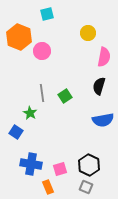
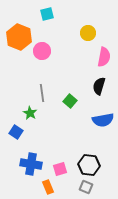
green square: moved 5 px right, 5 px down; rotated 16 degrees counterclockwise
black hexagon: rotated 20 degrees counterclockwise
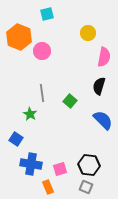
green star: moved 1 px down
blue semicircle: rotated 125 degrees counterclockwise
blue square: moved 7 px down
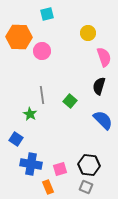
orange hexagon: rotated 20 degrees counterclockwise
pink semicircle: rotated 30 degrees counterclockwise
gray line: moved 2 px down
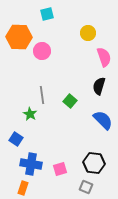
black hexagon: moved 5 px right, 2 px up
orange rectangle: moved 25 px left, 1 px down; rotated 40 degrees clockwise
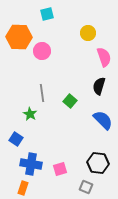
gray line: moved 2 px up
black hexagon: moved 4 px right
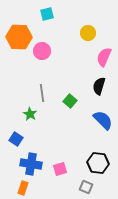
pink semicircle: rotated 138 degrees counterclockwise
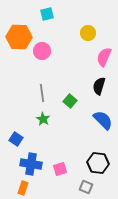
green star: moved 13 px right, 5 px down
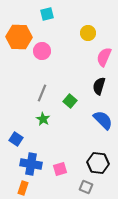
gray line: rotated 30 degrees clockwise
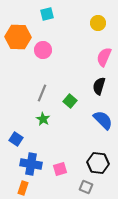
yellow circle: moved 10 px right, 10 px up
orange hexagon: moved 1 px left
pink circle: moved 1 px right, 1 px up
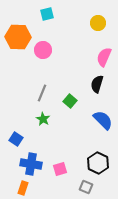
black semicircle: moved 2 px left, 2 px up
black hexagon: rotated 20 degrees clockwise
